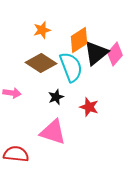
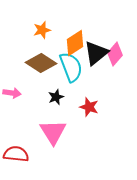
orange diamond: moved 4 px left, 3 px down
pink triangle: rotated 40 degrees clockwise
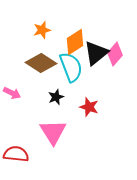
orange diamond: moved 1 px up
pink arrow: rotated 18 degrees clockwise
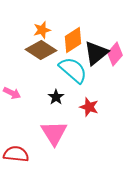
orange diamond: moved 2 px left, 2 px up
brown diamond: moved 13 px up
cyan semicircle: moved 2 px right, 3 px down; rotated 28 degrees counterclockwise
black star: rotated 14 degrees counterclockwise
pink triangle: moved 1 px right, 1 px down
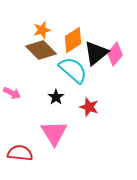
brown diamond: rotated 12 degrees clockwise
red semicircle: moved 4 px right, 1 px up
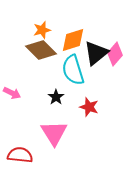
orange diamond: rotated 16 degrees clockwise
cyan semicircle: rotated 148 degrees counterclockwise
red semicircle: moved 2 px down
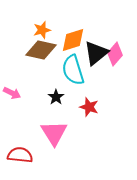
brown diamond: rotated 32 degrees counterclockwise
